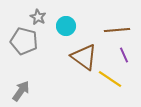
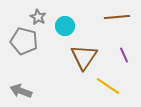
cyan circle: moved 1 px left
brown line: moved 13 px up
brown triangle: rotated 28 degrees clockwise
yellow line: moved 2 px left, 7 px down
gray arrow: rotated 105 degrees counterclockwise
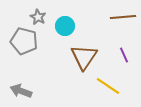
brown line: moved 6 px right
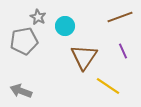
brown line: moved 3 px left; rotated 15 degrees counterclockwise
gray pentagon: rotated 24 degrees counterclockwise
purple line: moved 1 px left, 4 px up
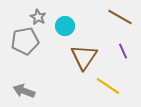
brown line: rotated 50 degrees clockwise
gray pentagon: moved 1 px right
gray arrow: moved 3 px right
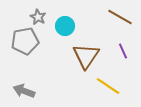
brown triangle: moved 2 px right, 1 px up
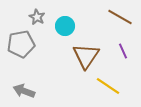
gray star: moved 1 px left
gray pentagon: moved 4 px left, 3 px down
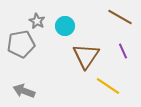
gray star: moved 4 px down
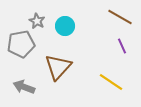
purple line: moved 1 px left, 5 px up
brown triangle: moved 28 px left, 11 px down; rotated 8 degrees clockwise
yellow line: moved 3 px right, 4 px up
gray arrow: moved 4 px up
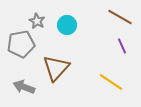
cyan circle: moved 2 px right, 1 px up
brown triangle: moved 2 px left, 1 px down
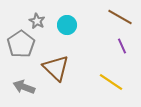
gray pentagon: rotated 24 degrees counterclockwise
brown triangle: rotated 28 degrees counterclockwise
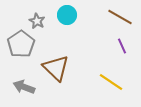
cyan circle: moved 10 px up
